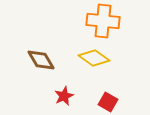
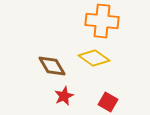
orange cross: moved 1 px left
brown diamond: moved 11 px right, 6 px down
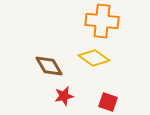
brown diamond: moved 3 px left
red star: rotated 12 degrees clockwise
red square: rotated 12 degrees counterclockwise
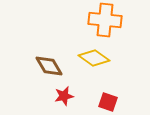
orange cross: moved 3 px right, 1 px up
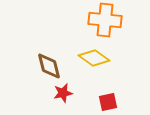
brown diamond: rotated 16 degrees clockwise
red star: moved 1 px left, 3 px up
red square: rotated 30 degrees counterclockwise
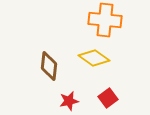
brown diamond: rotated 20 degrees clockwise
red star: moved 6 px right, 8 px down
red square: moved 4 px up; rotated 24 degrees counterclockwise
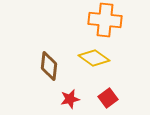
red star: moved 1 px right, 2 px up
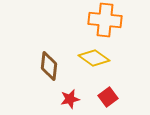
red square: moved 1 px up
